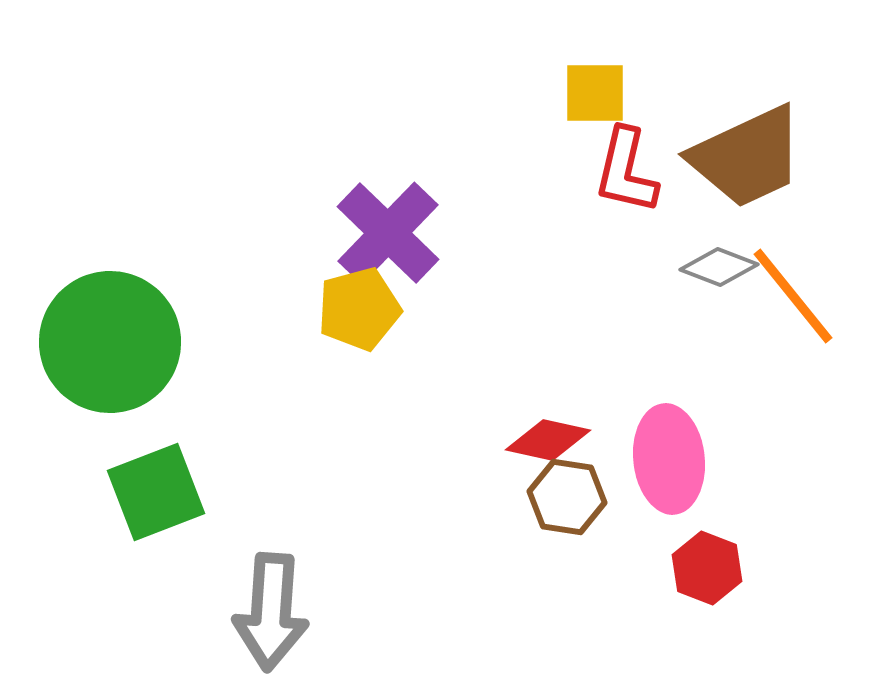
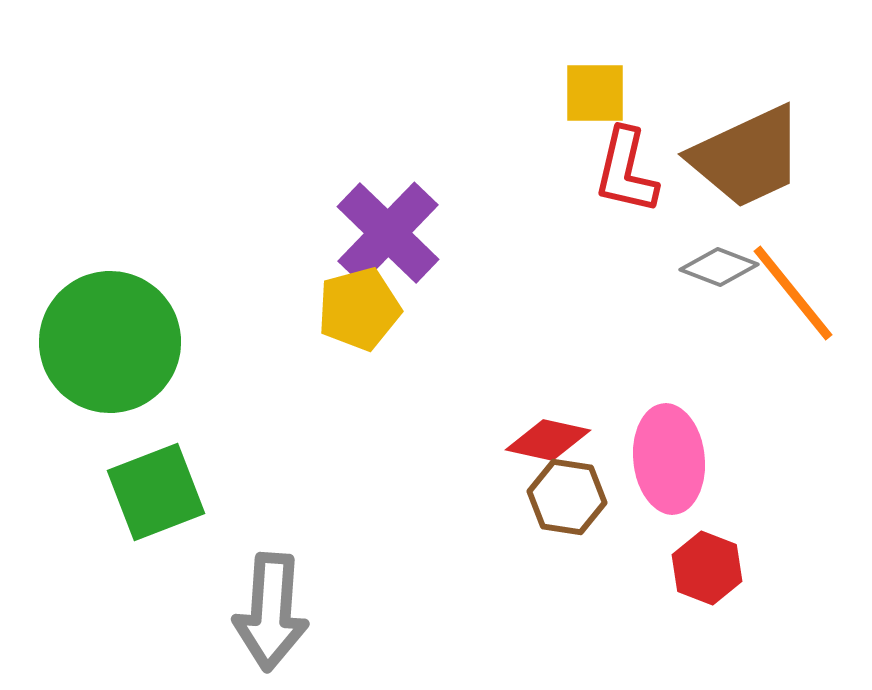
orange line: moved 3 px up
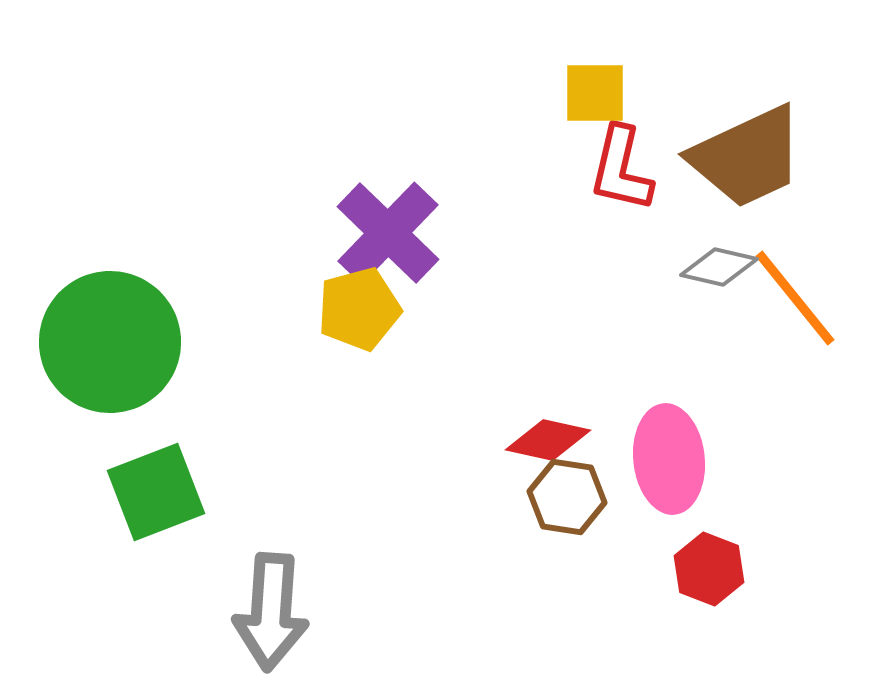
red L-shape: moved 5 px left, 2 px up
gray diamond: rotated 8 degrees counterclockwise
orange line: moved 2 px right, 5 px down
red hexagon: moved 2 px right, 1 px down
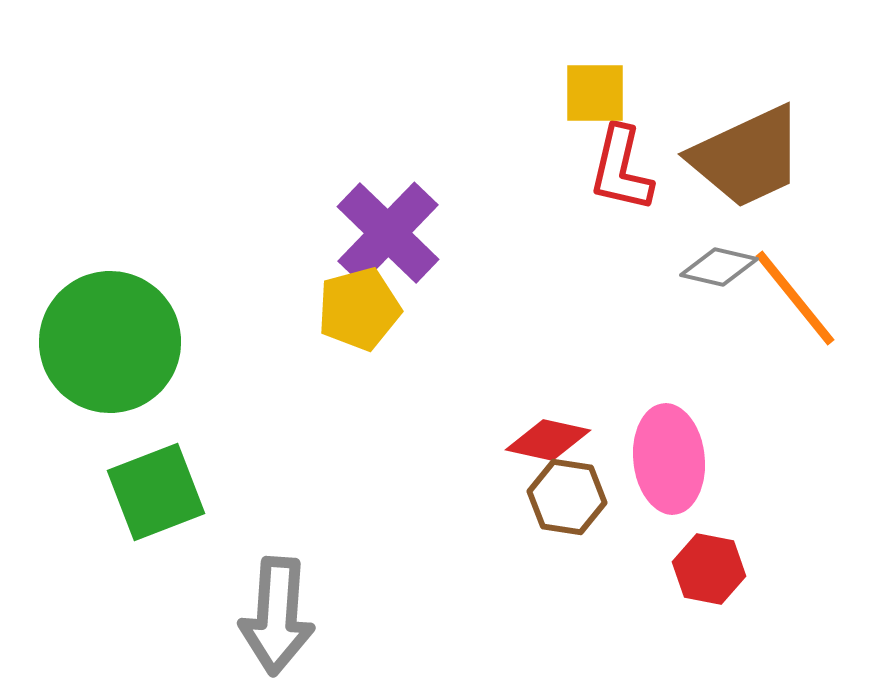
red hexagon: rotated 10 degrees counterclockwise
gray arrow: moved 6 px right, 4 px down
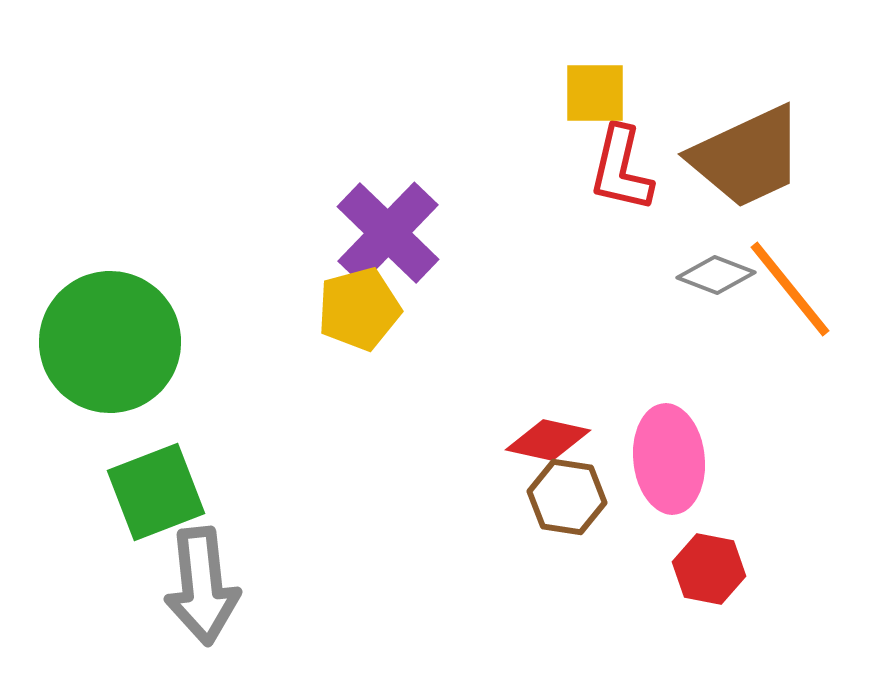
gray diamond: moved 3 px left, 8 px down; rotated 8 degrees clockwise
orange line: moved 5 px left, 9 px up
gray arrow: moved 75 px left, 30 px up; rotated 10 degrees counterclockwise
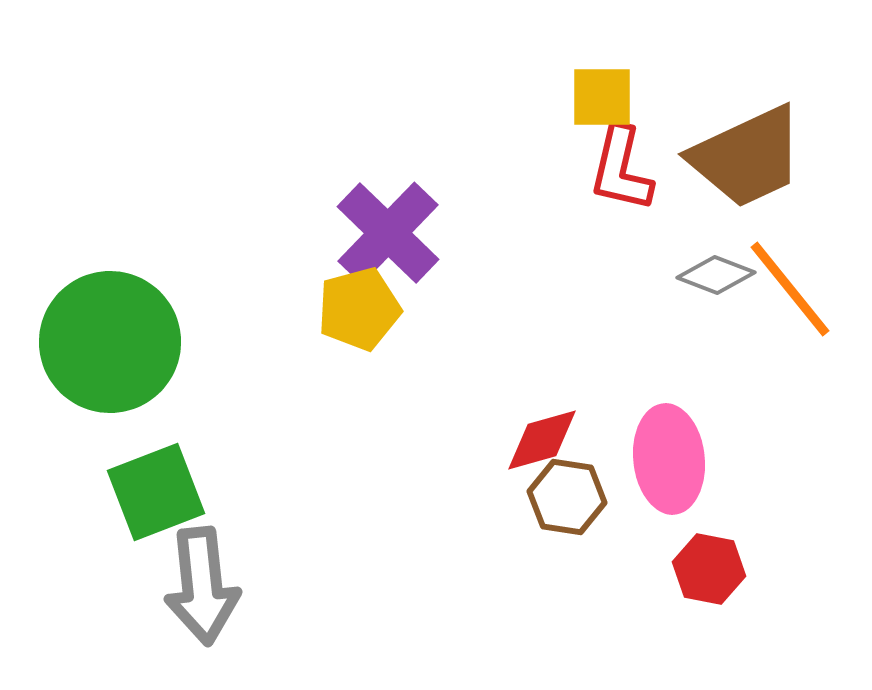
yellow square: moved 7 px right, 4 px down
red diamond: moved 6 px left; rotated 28 degrees counterclockwise
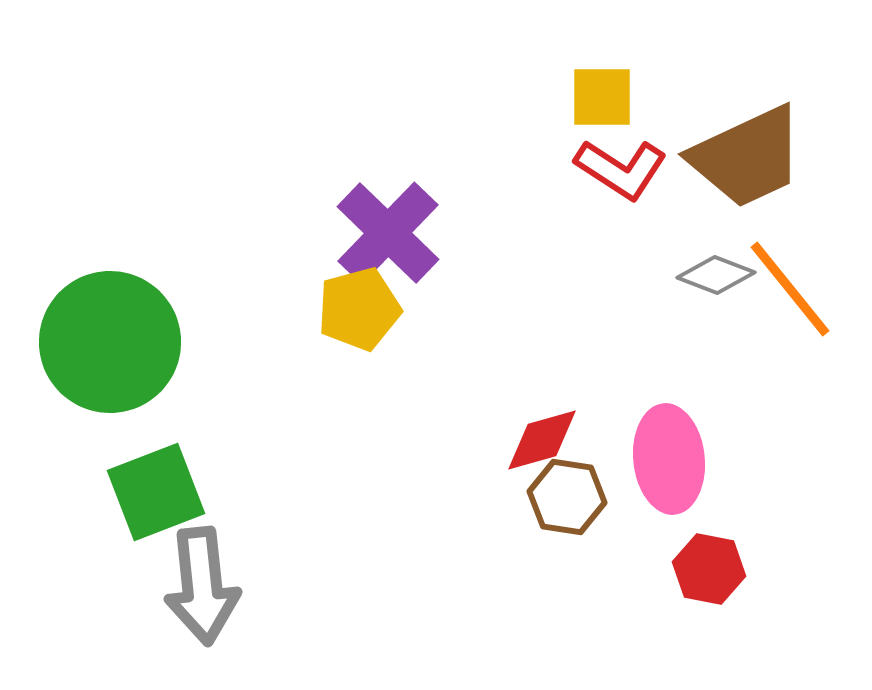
red L-shape: rotated 70 degrees counterclockwise
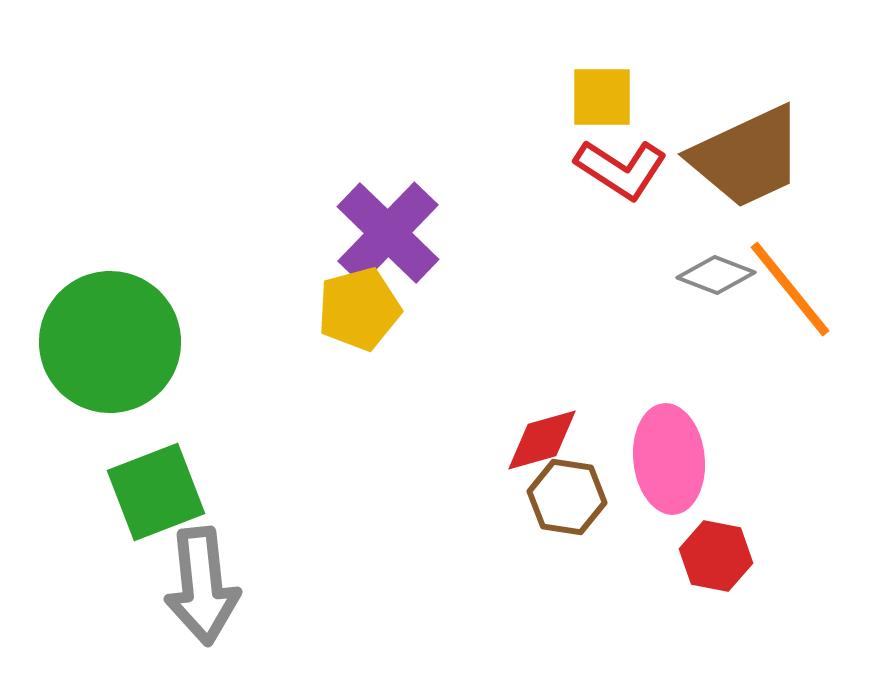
red hexagon: moved 7 px right, 13 px up
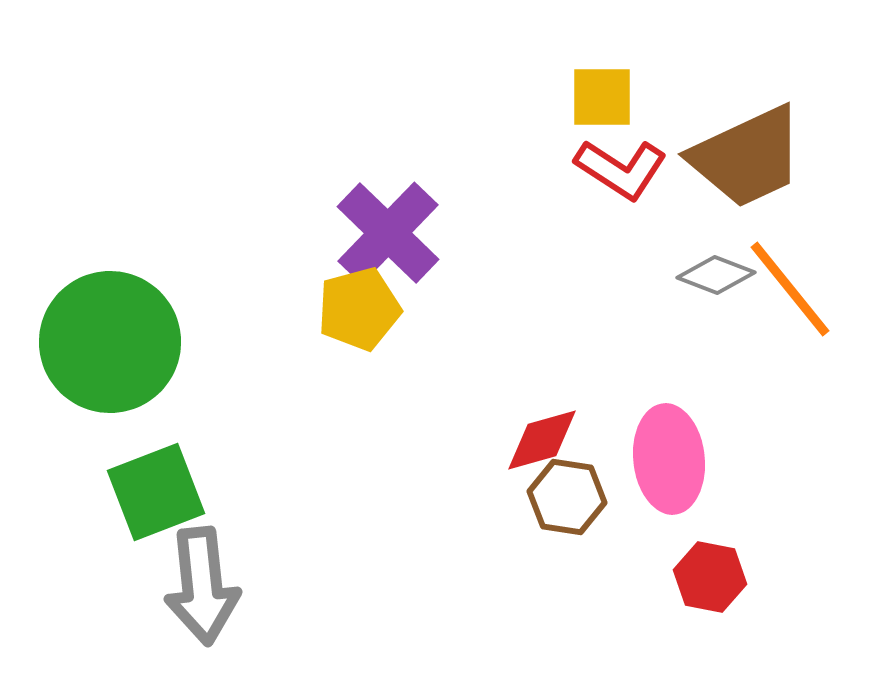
red hexagon: moved 6 px left, 21 px down
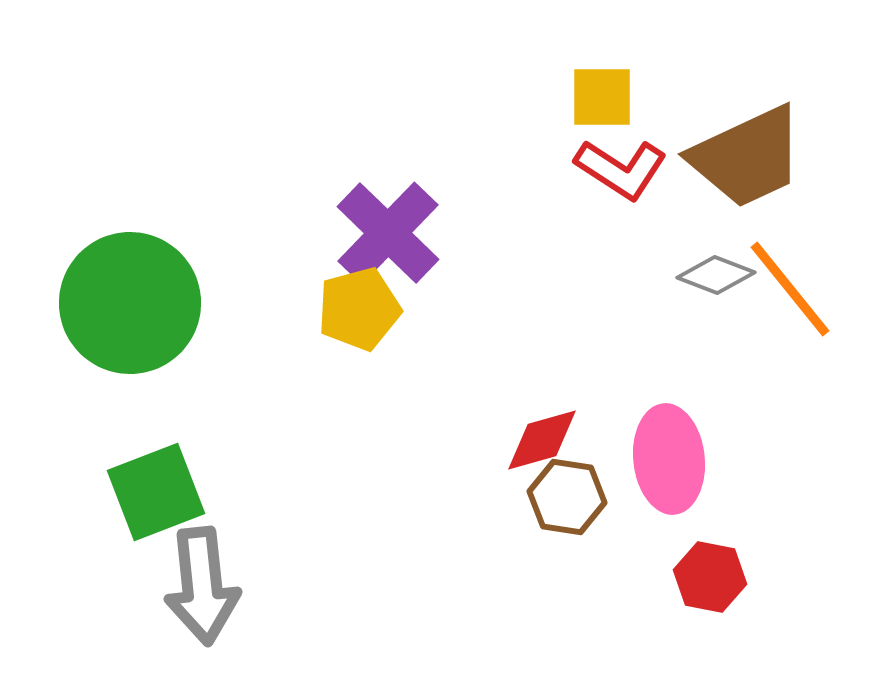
green circle: moved 20 px right, 39 px up
